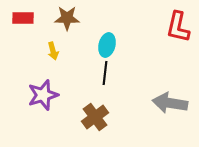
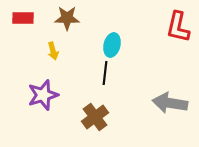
cyan ellipse: moved 5 px right
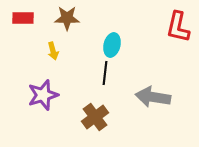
gray arrow: moved 17 px left, 6 px up
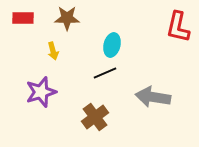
black line: rotated 60 degrees clockwise
purple star: moved 2 px left, 3 px up
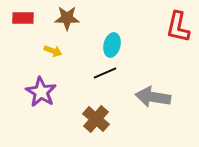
yellow arrow: rotated 54 degrees counterclockwise
purple star: rotated 24 degrees counterclockwise
brown cross: moved 1 px right, 2 px down; rotated 12 degrees counterclockwise
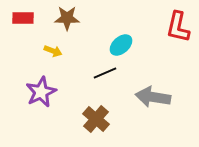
cyan ellipse: moved 9 px right; rotated 35 degrees clockwise
purple star: rotated 16 degrees clockwise
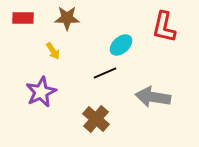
red L-shape: moved 14 px left
yellow arrow: rotated 36 degrees clockwise
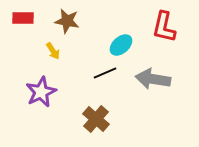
brown star: moved 3 px down; rotated 10 degrees clockwise
gray arrow: moved 18 px up
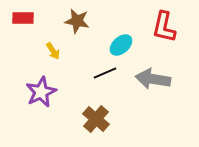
brown star: moved 10 px right
